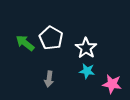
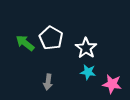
cyan star: moved 1 px right, 1 px down
gray arrow: moved 1 px left, 3 px down
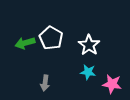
green arrow: rotated 54 degrees counterclockwise
white star: moved 3 px right, 3 px up
gray arrow: moved 3 px left, 1 px down
